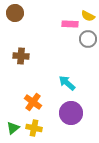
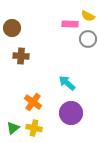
brown circle: moved 3 px left, 15 px down
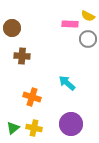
brown cross: moved 1 px right
orange cross: moved 1 px left, 5 px up; rotated 18 degrees counterclockwise
purple circle: moved 11 px down
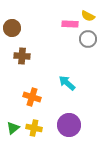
purple circle: moved 2 px left, 1 px down
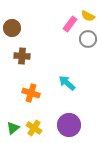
pink rectangle: rotated 56 degrees counterclockwise
orange cross: moved 1 px left, 4 px up
yellow cross: rotated 21 degrees clockwise
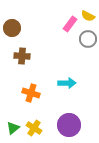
cyan arrow: rotated 138 degrees clockwise
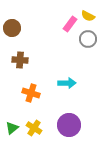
brown cross: moved 2 px left, 4 px down
green triangle: moved 1 px left
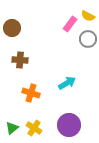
cyan arrow: rotated 30 degrees counterclockwise
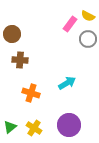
brown circle: moved 6 px down
green triangle: moved 2 px left, 1 px up
